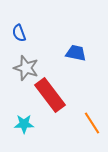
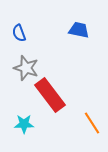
blue trapezoid: moved 3 px right, 23 px up
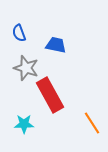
blue trapezoid: moved 23 px left, 15 px down
red rectangle: rotated 8 degrees clockwise
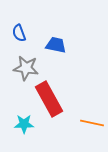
gray star: rotated 10 degrees counterclockwise
red rectangle: moved 1 px left, 4 px down
orange line: rotated 45 degrees counterclockwise
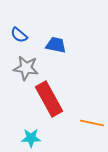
blue semicircle: moved 2 px down; rotated 30 degrees counterclockwise
cyan star: moved 7 px right, 14 px down
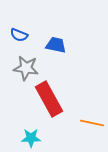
blue semicircle: rotated 18 degrees counterclockwise
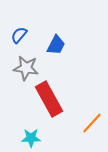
blue semicircle: rotated 108 degrees clockwise
blue trapezoid: rotated 105 degrees clockwise
orange line: rotated 60 degrees counterclockwise
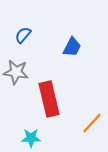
blue semicircle: moved 4 px right
blue trapezoid: moved 16 px right, 2 px down
gray star: moved 10 px left, 4 px down
red rectangle: rotated 16 degrees clockwise
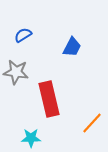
blue semicircle: rotated 18 degrees clockwise
